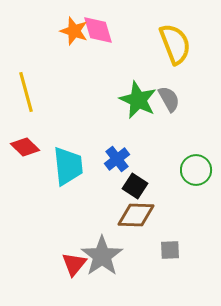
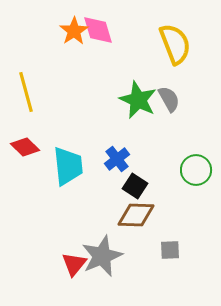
orange star: rotated 20 degrees clockwise
gray star: rotated 12 degrees clockwise
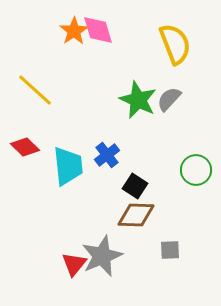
yellow line: moved 9 px right, 2 px up; rotated 33 degrees counterclockwise
gray semicircle: rotated 108 degrees counterclockwise
blue cross: moved 10 px left, 4 px up
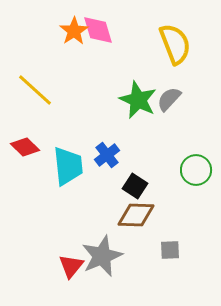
red triangle: moved 3 px left, 2 px down
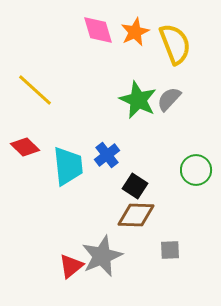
orange star: moved 61 px right, 1 px down; rotated 8 degrees clockwise
red triangle: rotated 12 degrees clockwise
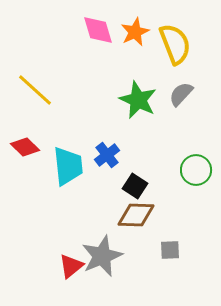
gray semicircle: moved 12 px right, 5 px up
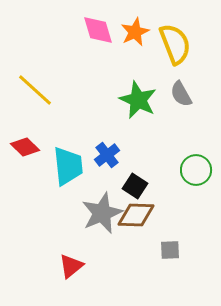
gray semicircle: rotated 72 degrees counterclockwise
gray star: moved 43 px up
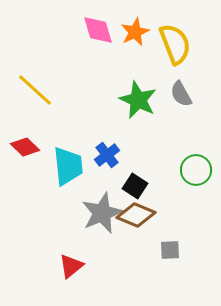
brown diamond: rotated 21 degrees clockwise
